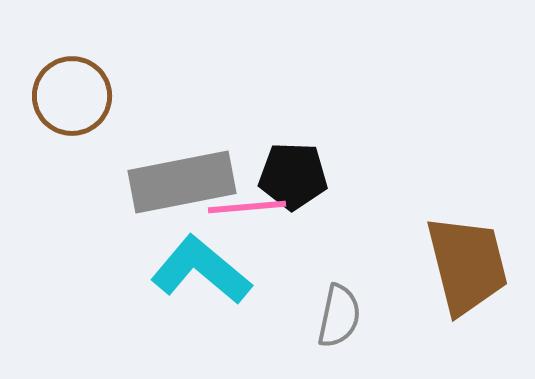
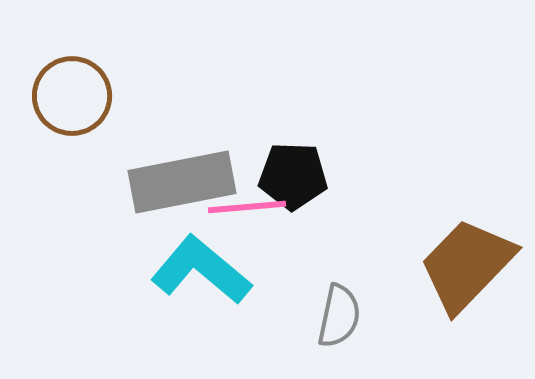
brown trapezoid: rotated 122 degrees counterclockwise
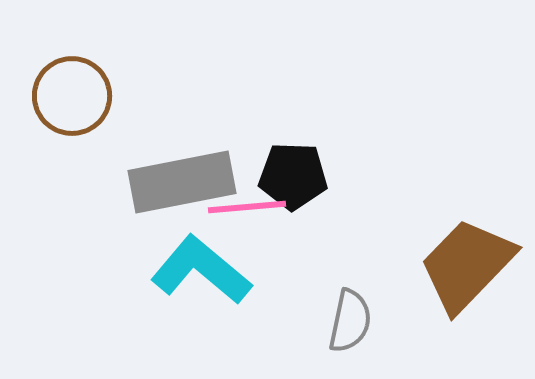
gray semicircle: moved 11 px right, 5 px down
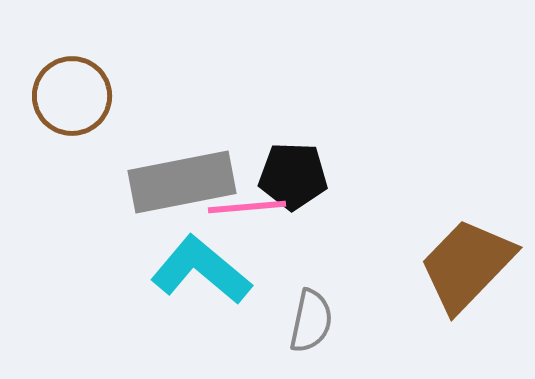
gray semicircle: moved 39 px left
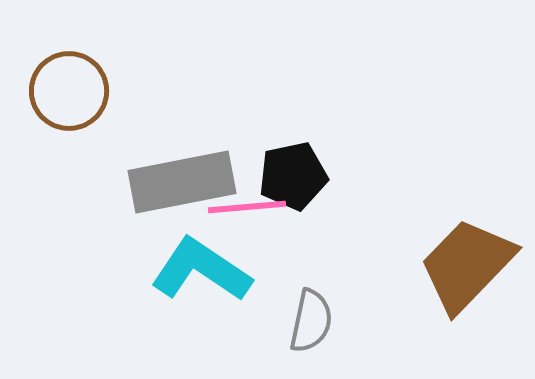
brown circle: moved 3 px left, 5 px up
black pentagon: rotated 14 degrees counterclockwise
cyan L-shape: rotated 6 degrees counterclockwise
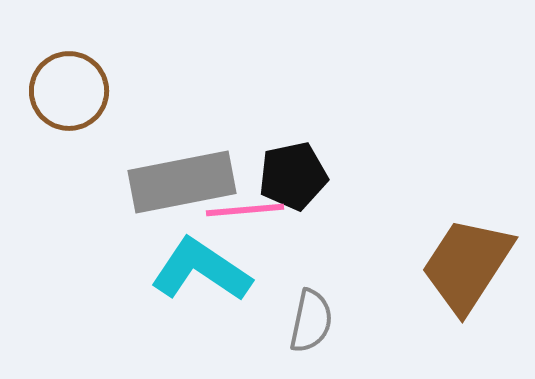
pink line: moved 2 px left, 3 px down
brown trapezoid: rotated 11 degrees counterclockwise
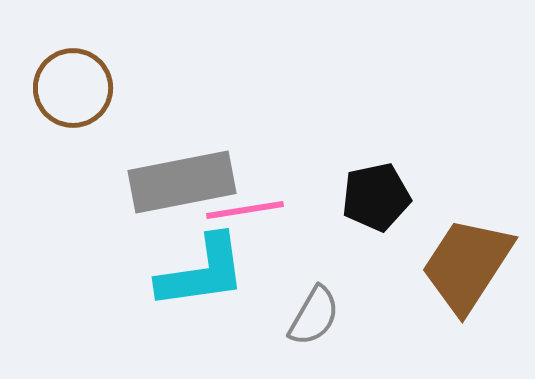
brown circle: moved 4 px right, 3 px up
black pentagon: moved 83 px right, 21 px down
pink line: rotated 4 degrees counterclockwise
cyan L-shape: moved 1 px right, 2 px down; rotated 138 degrees clockwise
gray semicircle: moved 3 px right, 5 px up; rotated 18 degrees clockwise
